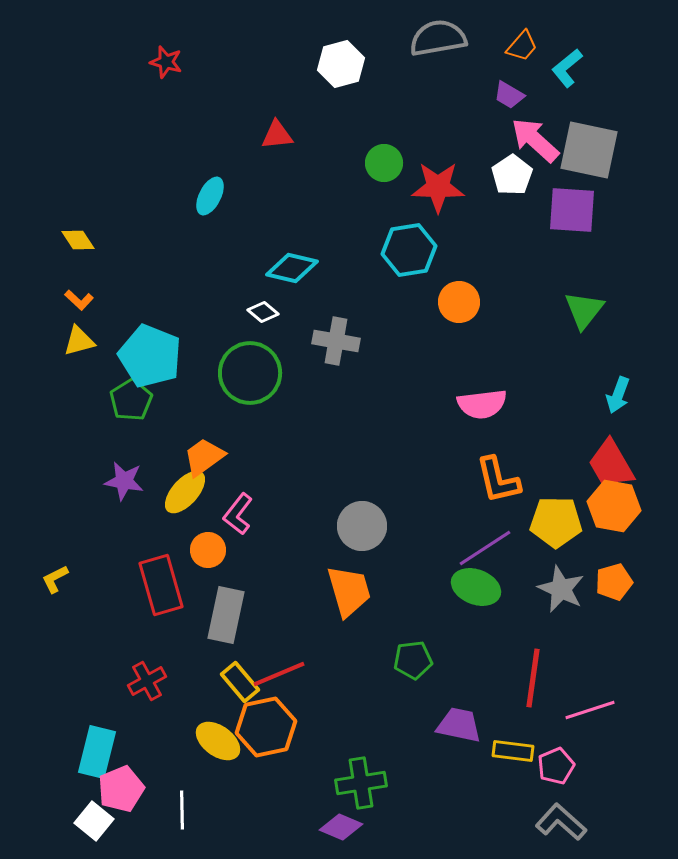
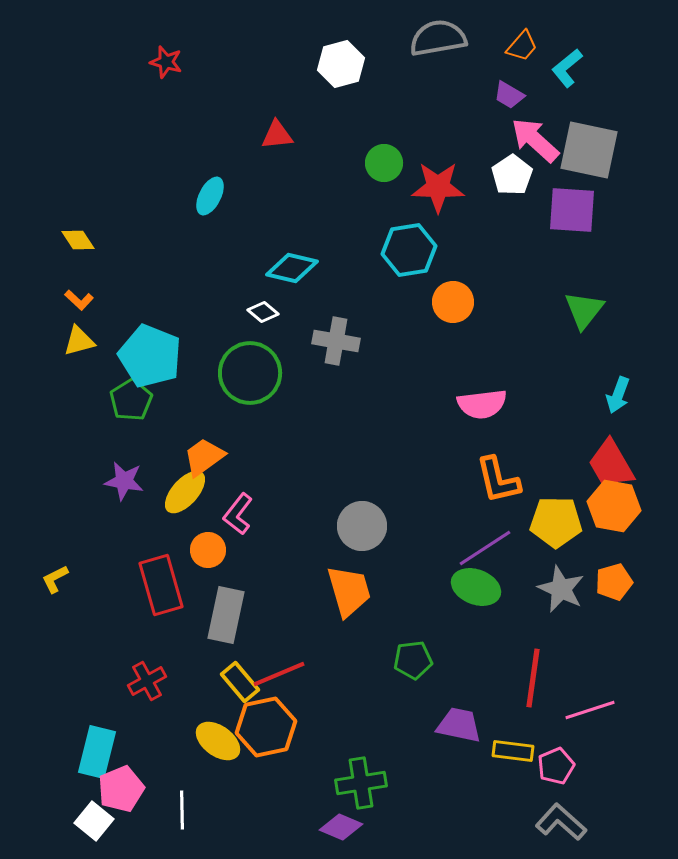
orange circle at (459, 302): moved 6 px left
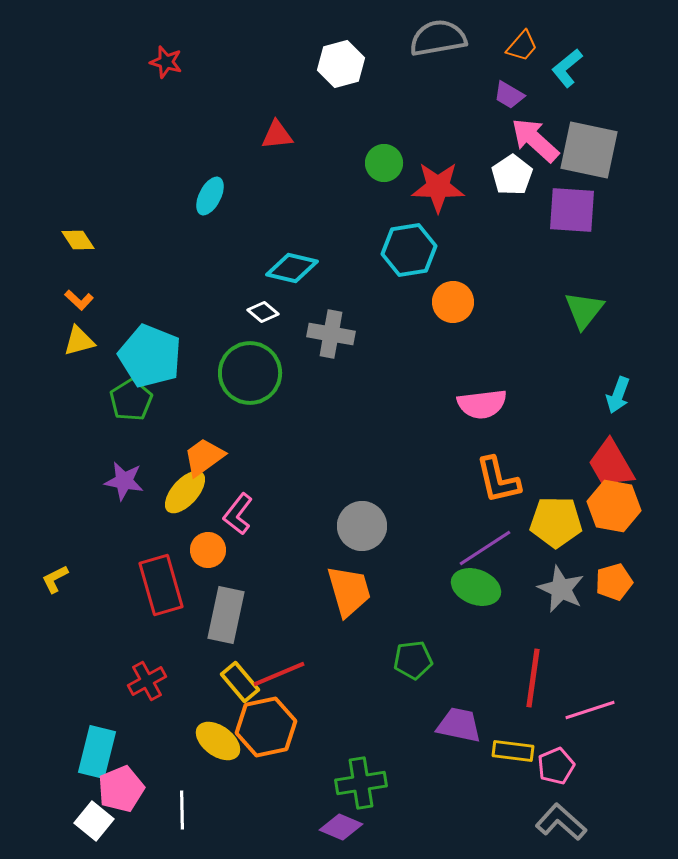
gray cross at (336, 341): moved 5 px left, 7 px up
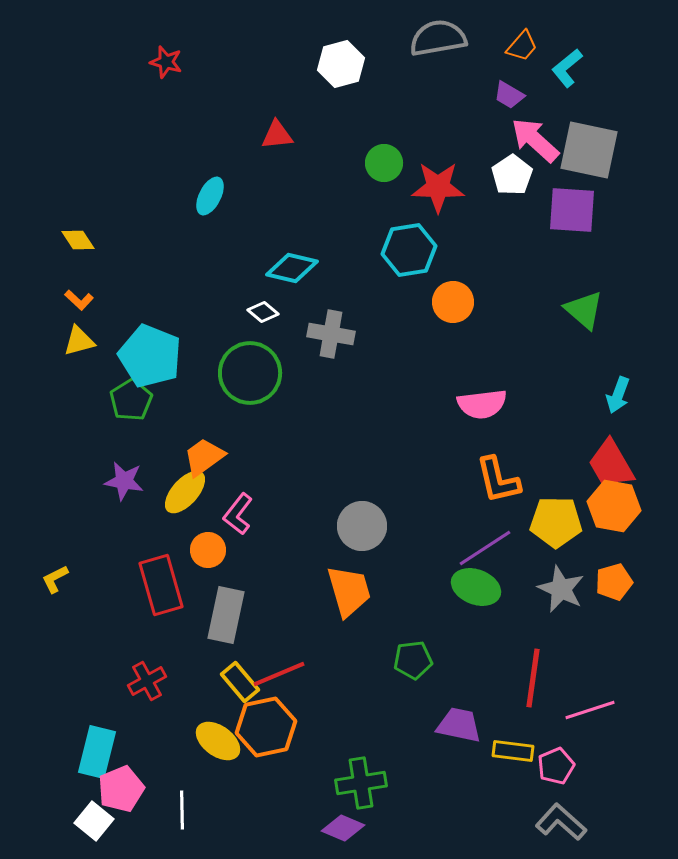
green triangle at (584, 310): rotated 27 degrees counterclockwise
purple diamond at (341, 827): moved 2 px right, 1 px down
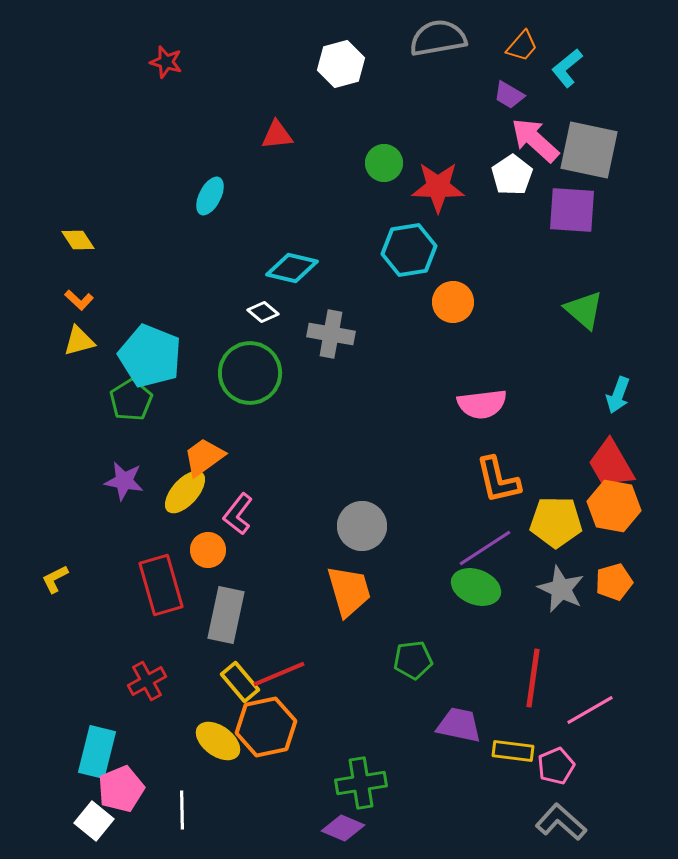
pink line at (590, 710): rotated 12 degrees counterclockwise
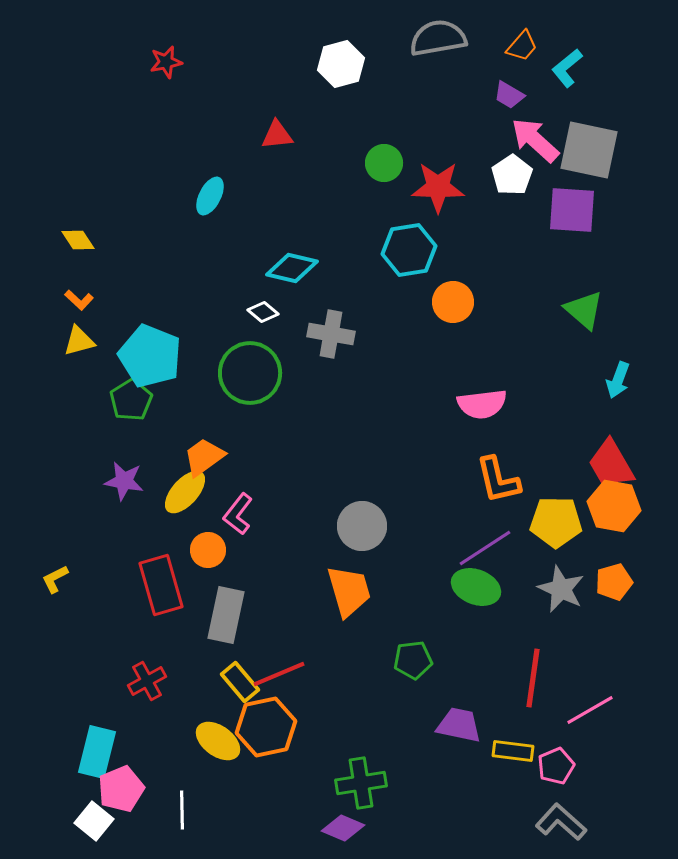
red star at (166, 62): rotated 28 degrees counterclockwise
cyan arrow at (618, 395): moved 15 px up
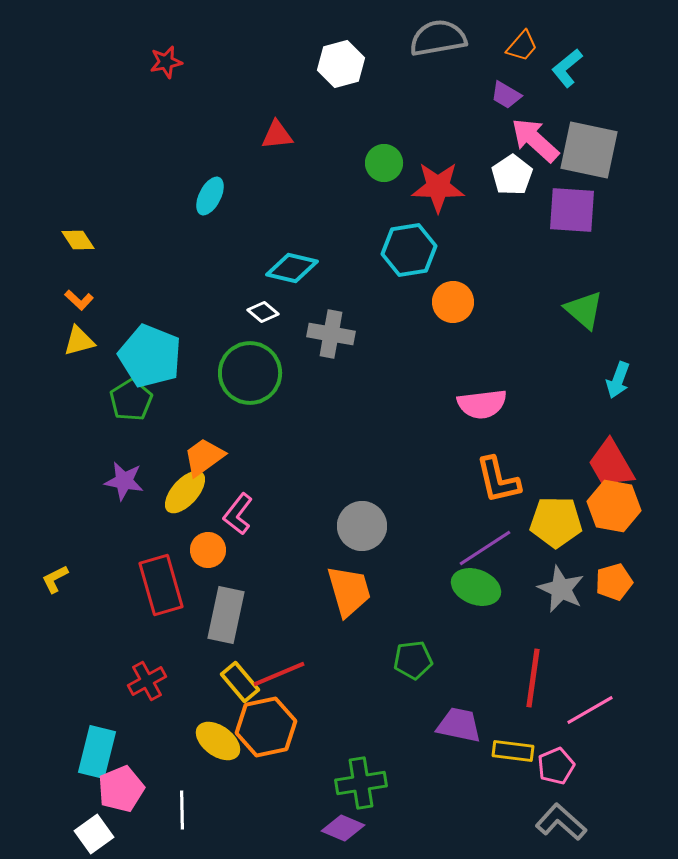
purple trapezoid at (509, 95): moved 3 px left
white square at (94, 821): moved 13 px down; rotated 15 degrees clockwise
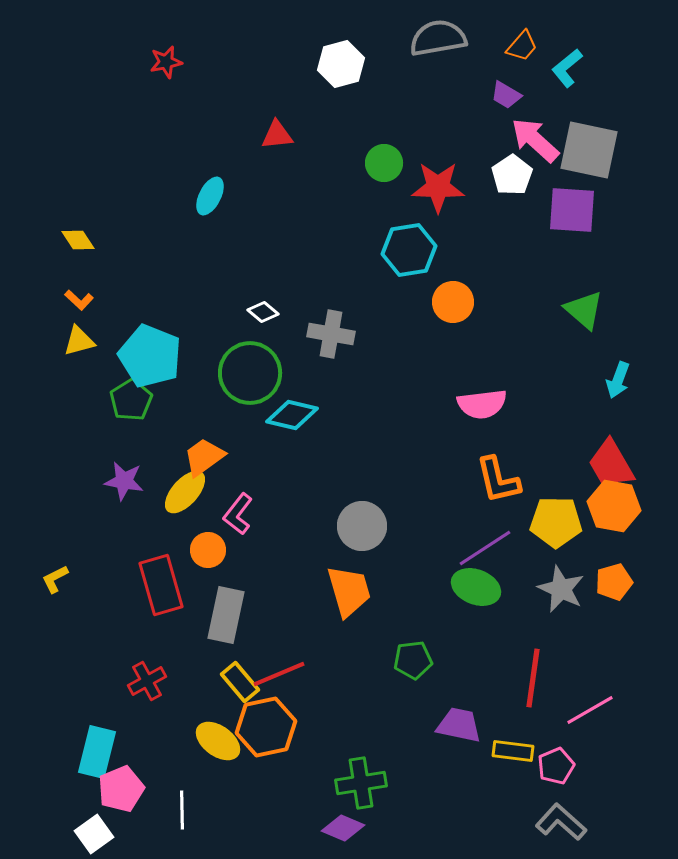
cyan diamond at (292, 268): moved 147 px down
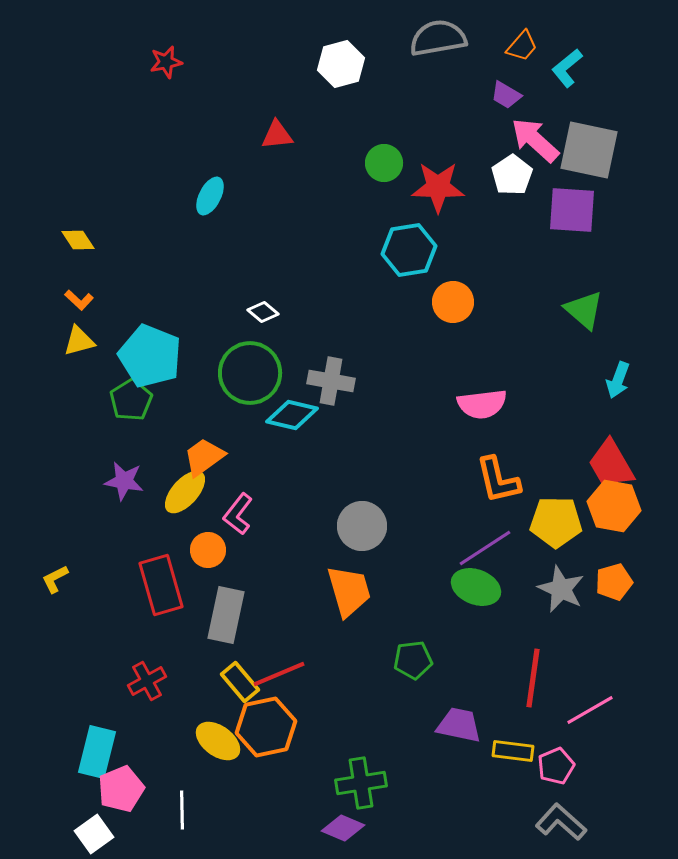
gray cross at (331, 334): moved 47 px down
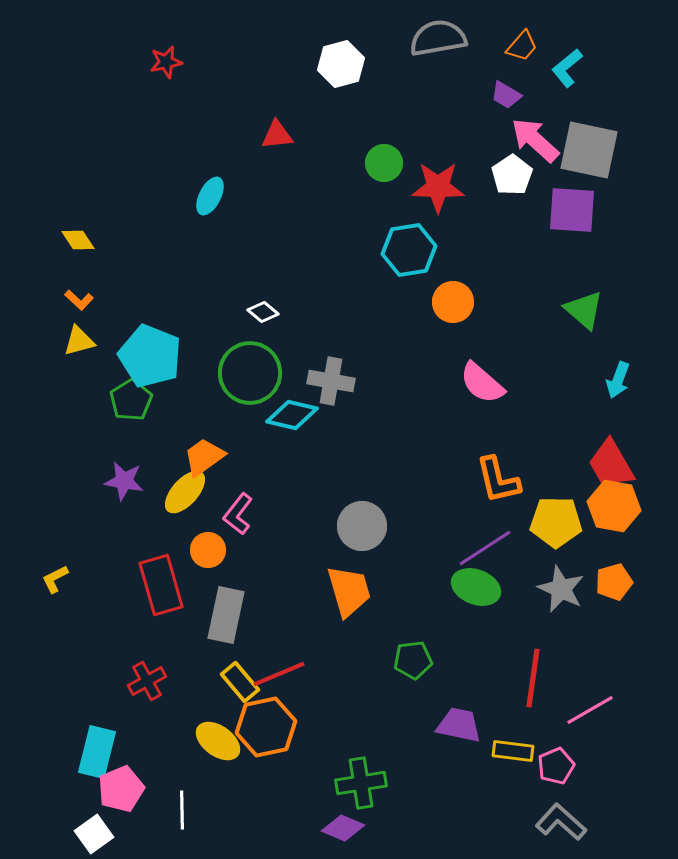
pink semicircle at (482, 404): moved 21 px up; rotated 48 degrees clockwise
